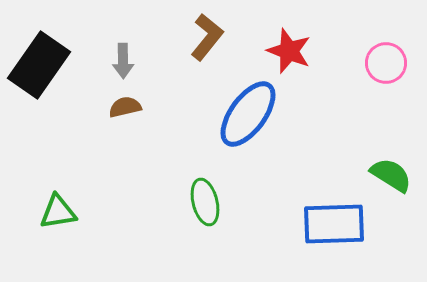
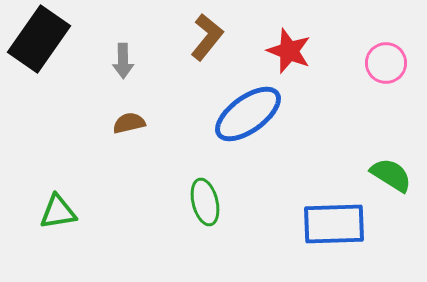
black rectangle: moved 26 px up
brown semicircle: moved 4 px right, 16 px down
blue ellipse: rotated 18 degrees clockwise
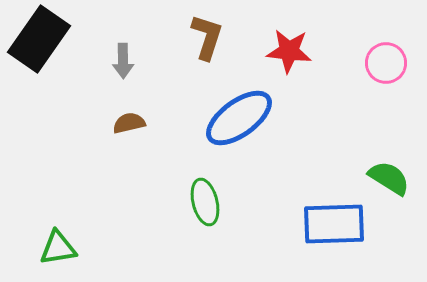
brown L-shape: rotated 21 degrees counterclockwise
red star: rotated 15 degrees counterclockwise
blue ellipse: moved 9 px left, 4 px down
green semicircle: moved 2 px left, 3 px down
green triangle: moved 36 px down
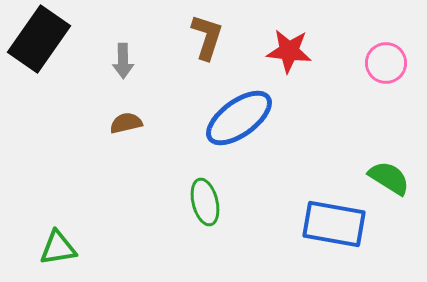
brown semicircle: moved 3 px left
blue rectangle: rotated 12 degrees clockwise
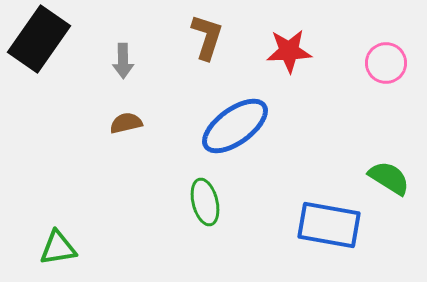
red star: rotated 9 degrees counterclockwise
blue ellipse: moved 4 px left, 8 px down
blue rectangle: moved 5 px left, 1 px down
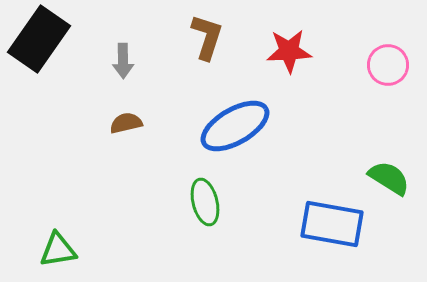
pink circle: moved 2 px right, 2 px down
blue ellipse: rotated 6 degrees clockwise
blue rectangle: moved 3 px right, 1 px up
green triangle: moved 2 px down
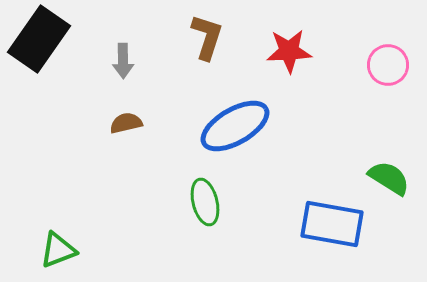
green triangle: rotated 12 degrees counterclockwise
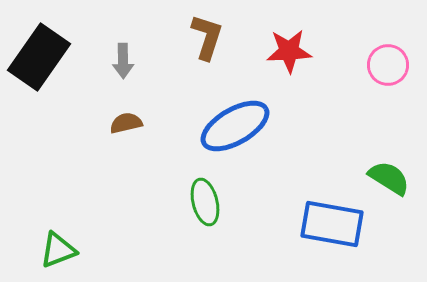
black rectangle: moved 18 px down
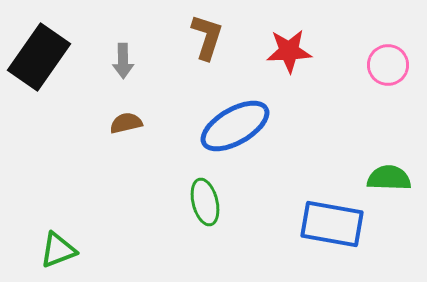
green semicircle: rotated 30 degrees counterclockwise
